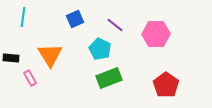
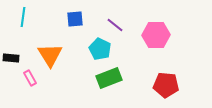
blue square: rotated 18 degrees clockwise
pink hexagon: moved 1 px down
red pentagon: rotated 30 degrees counterclockwise
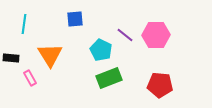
cyan line: moved 1 px right, 7 px down
purple line: moved 10 px right, 10 px down
cyan pentagon: moved 1 px right, 1 px down
red pentagon: moved 6 px left
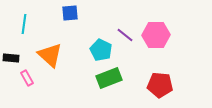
blue square: moved 5 px left, 6 px up
orange triangle: rotated 16 degrees counterclockwise
pink rectangle: moved 3 px left
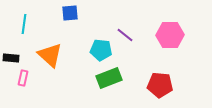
pink hexagon: moved 14 px right
cyan pentagon: rotated 20 degrees counterclockwise
pink rectangle: moved 4 px left; rotated 42 degrees clockwise
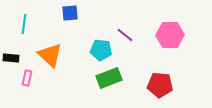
pink rectangle: moved 4 px right
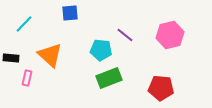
cyan line: rotated 36 degrees clockwise
pink hexagon: rotated 12 degrees counterclockwise
red pentagon: moved 1 px right, 3 px down
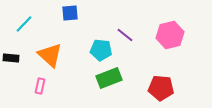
pink rectangle: moved 13 px right, 8 px down
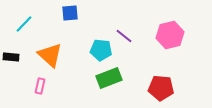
purple line: moved 1 px left, 1 px down
black rectangle: moved 1 px up
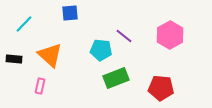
pink hexagon: rotated 16 degrees counterclockwise
black rectangle: moved 3 px right, 2 px down
green rectangle: moved 7 px right
